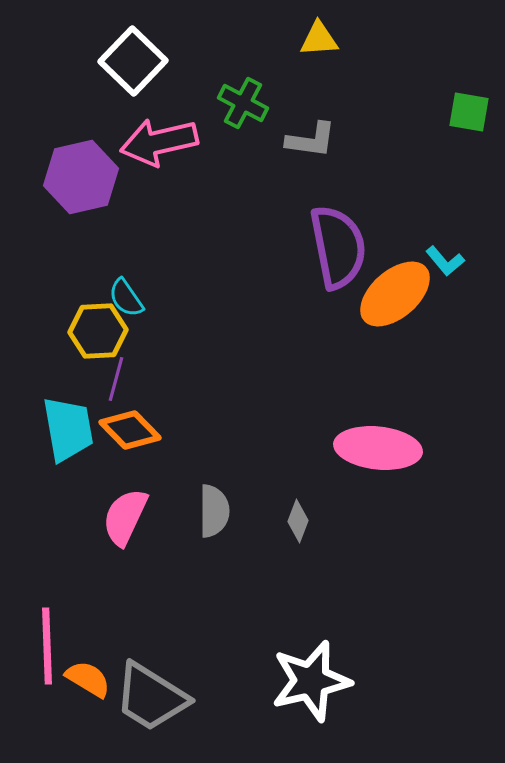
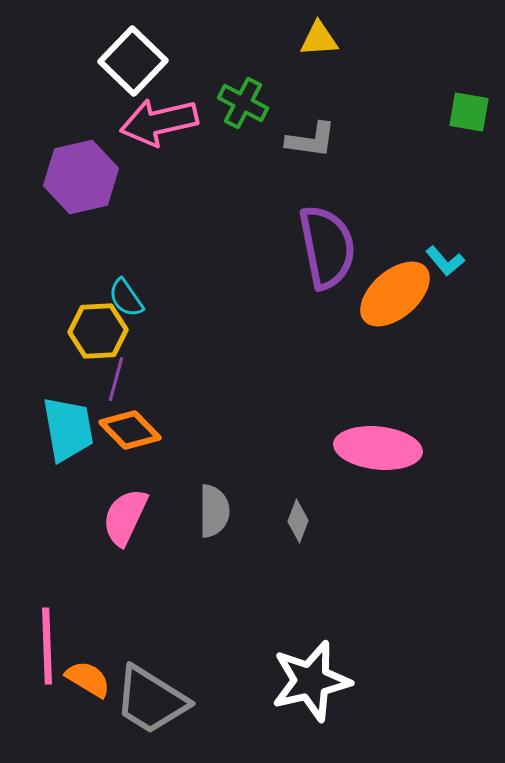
pink arrow: moved 20 px up
purple semicircle: moved 11 px left
gray trapezoid: moved 3 px down
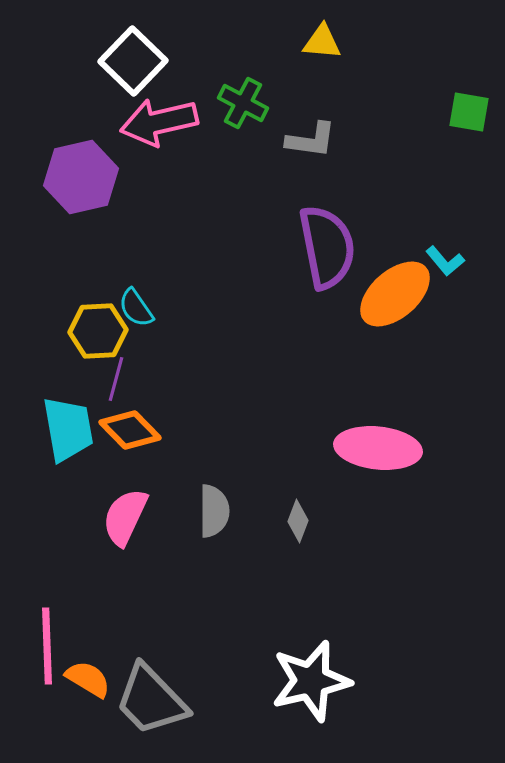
yellow triangle: moved 3 px right, 3 px down; rotated 9 degrees clockwise
cyan semicircle: moved 10 px right, 10 px down
gray trapezoid: rotated 14 degrees clockwise
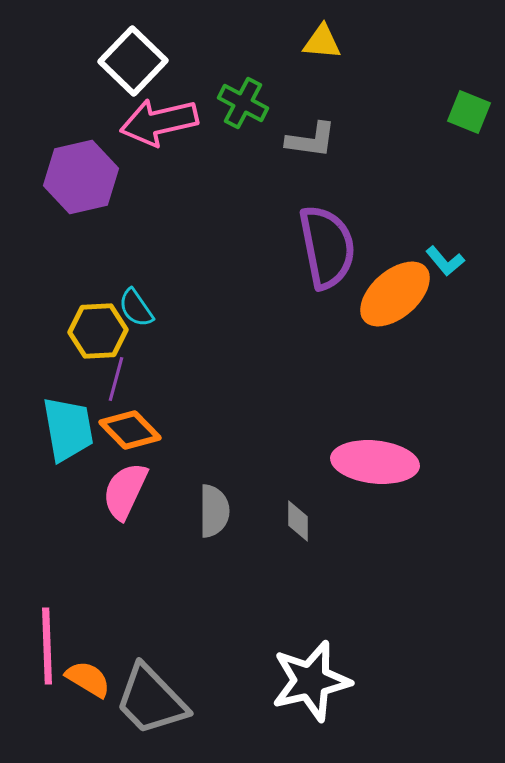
green square: rotated 12 degrees clockwise
pink ellipse: moved 3 px left, 14 px down
pink semicircle: moved 26 px up
gray diamond: rotated 21 degrees counterclockwise
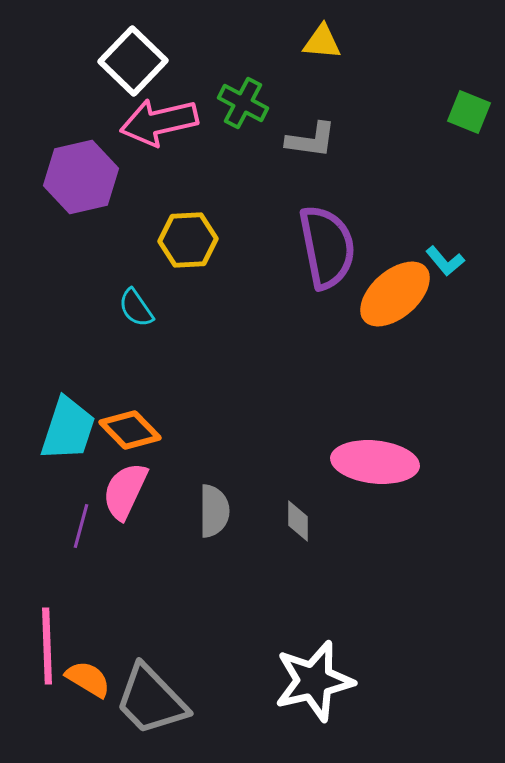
yellow hexagon: moved 90 px right, 91 px up
purple line: moved 35 px left, 147 px down
cyan trapezoid: rotated 28 degrees clockwise
white star: moved 3 px right
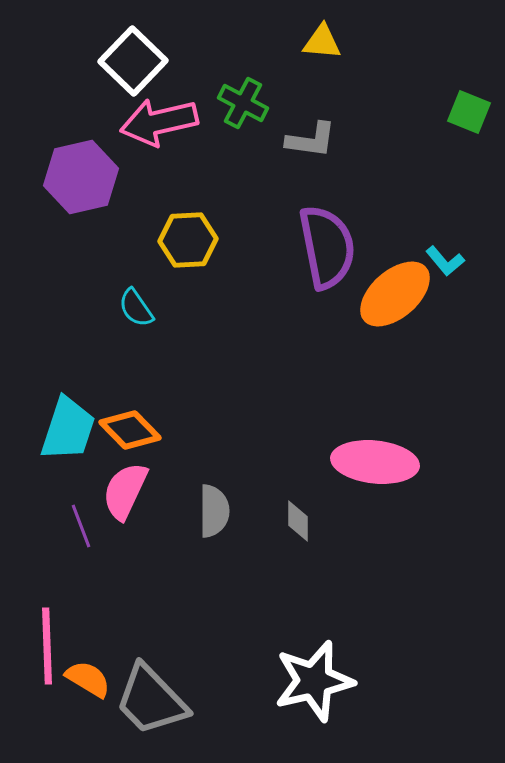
purple line: rotated 36 degrees counterclockwise
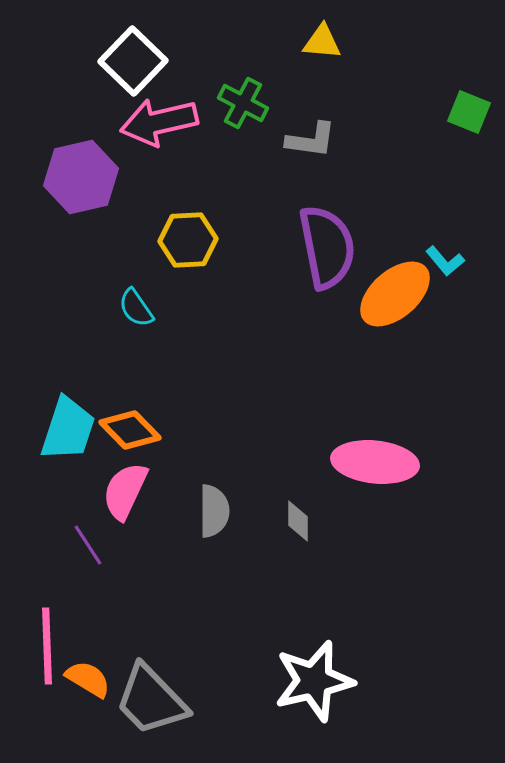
purple line: moved 7 px right, 19 px down; rotated 12 degrees counterclockwise
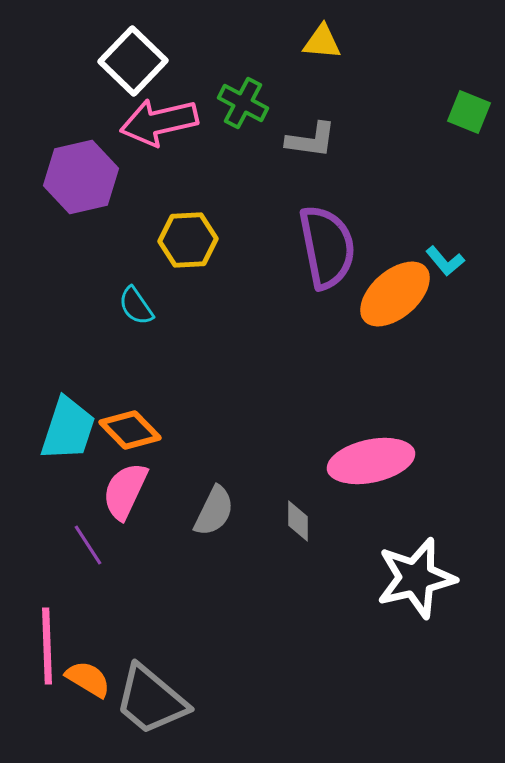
cyan semicircle: moved 2 px up
pink ellipse: moved 4 px left, 1 px up; rotated 18 degrees counterclockwise
gray semicircle: rotated 26 degrees clockwise
white star: moved 102 px right, 103 px up
gray trapezoid: rotated 6 degrees counterclockwise
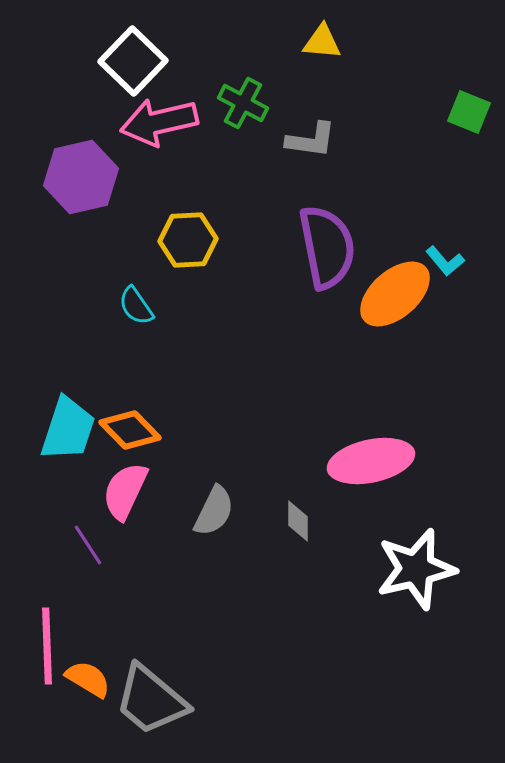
white star: moved 9 px up
